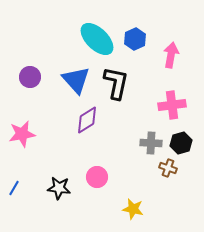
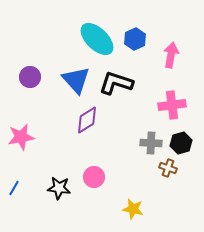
black L-shape: rotated 84 degrees counterclockwise
pink star: moved 1 px left, 3 px down
pink circle: moved 3 px left
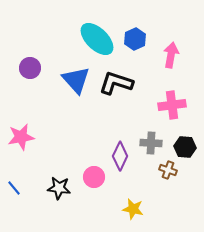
purple circle: moved 9 px up
purple diamond: moved 33 px right, 36 px down; rotated 32 degrees counterclockwise
black hexagon: moved 4 px right, 4 px down; rotated 20 degrees clockwise
brown cross: moved 2 px down
blue line: rotated 70 degrees counterclockwise
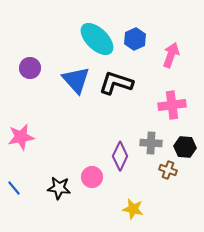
pink arrow: rotated 10 degrees clockwise
pink circle: moved 2 px left
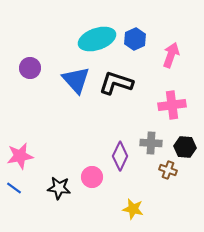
cyan ellipse: rotated 63 degrees counterclockwise
pink star: moved 1 px left, 19 px down
blue line: rotated 14 degrees counterclockwise
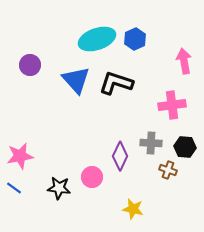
pink arrow: moved 13 px right, 6 px down; rotated 30 degrees counterclockwise
purple circle: moved 3 px up
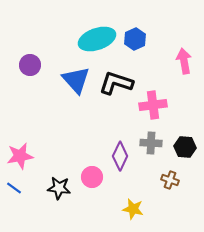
pink cross: moved 19 px left
brown cross: moved 2 px right, 10 px down
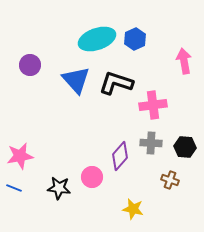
purple diamond: rotated 16 degrees clockwise
blue line: rotated 14 degrees counterclockwise
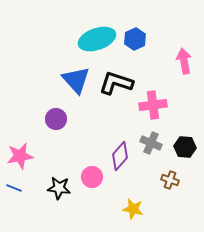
purple circle: moved 26 px right, 54 px down
gray cross: rotated 20 degrees clockwise
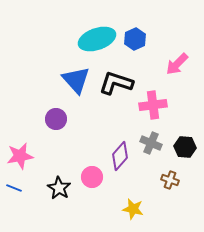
pink arrow: moved 7 px left, 3 px down; rotated 125 degrees counterclockwise
black star: rotated 25 degrees clockwise
